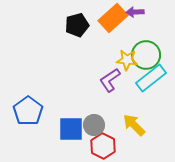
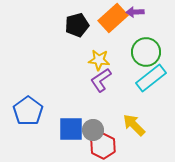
green circle: moved 3 px up
yellow star: moved 28 px left
purple L-shape: moved 9 px left
gray circle: moved 1 px left, 5 px down
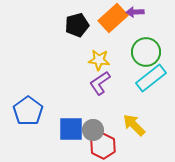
purple L-shape: moved 1 px left, 3 px down
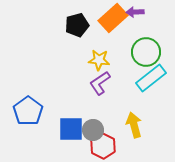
yellow arrow: rotated 30 degrees clockwise
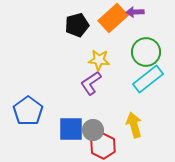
cyan rectangle: moved 3 px left, 1 px down
purple L-shape: moved 9 px left
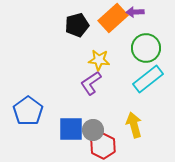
green circle: moved 4 px up
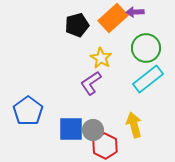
yellow star: moved 2 px right, 2 px up; rotated 25 degrees clockwise
red hexagon: moved 2 px right
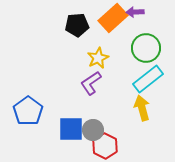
black pentagon: rotated 10 degrees clockwise
yellow star: moved 3 px left; rotated 15 degrees clockwise
yellow arrow: moved 8 px right, 17 px up
